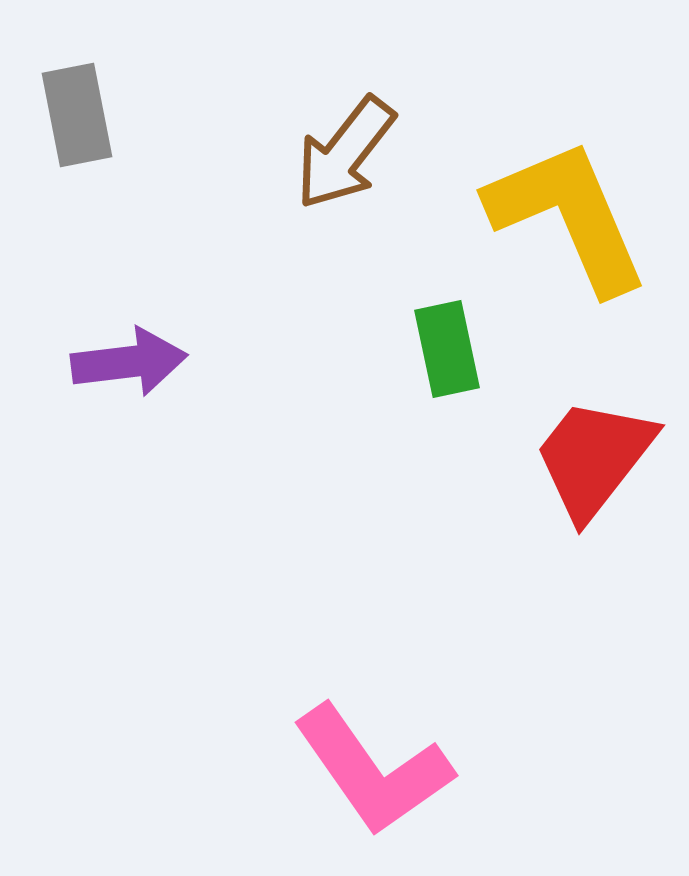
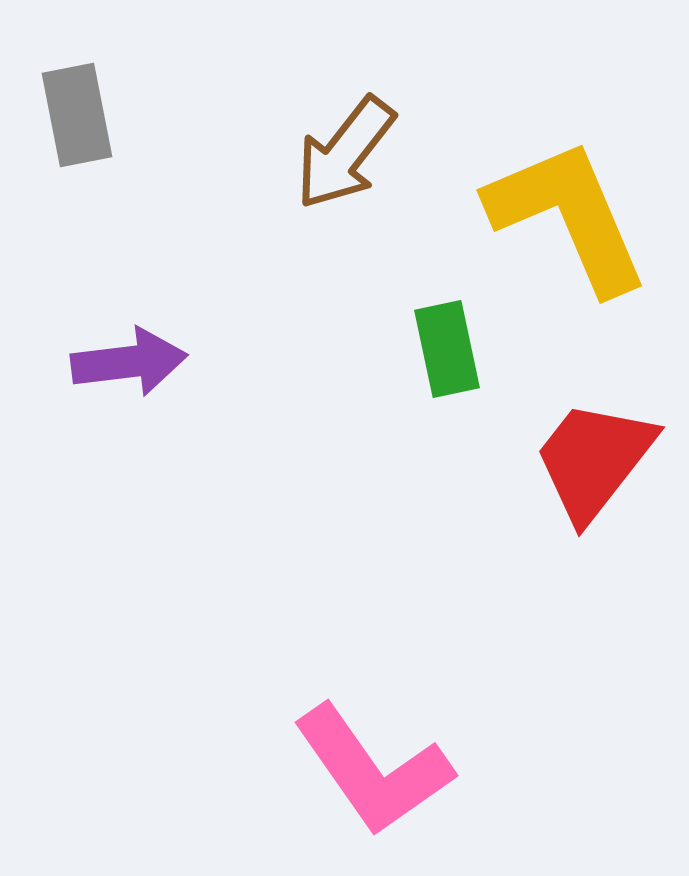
red trapezoid: moved 2 px down
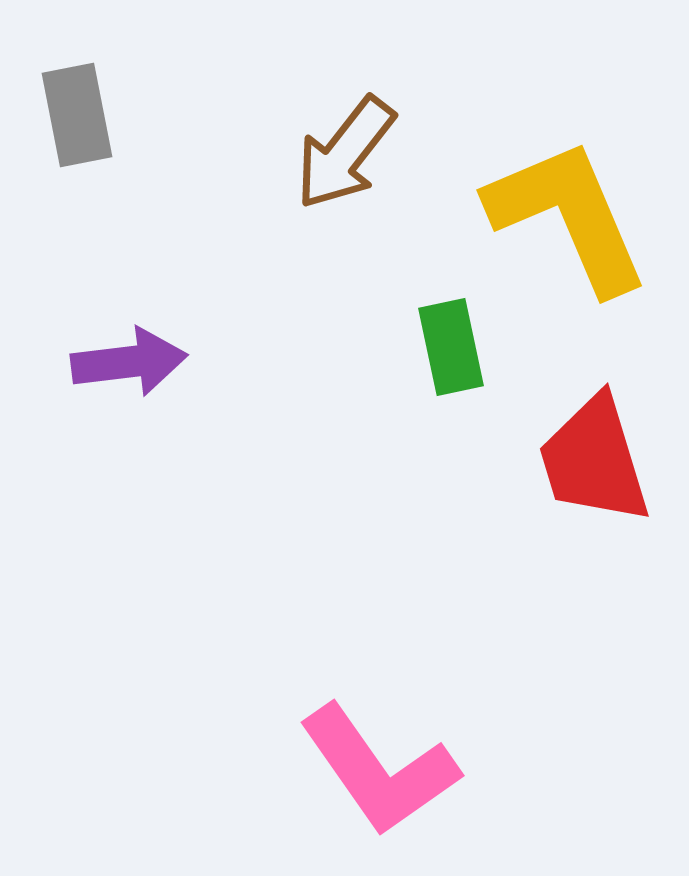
green rectangle: moved 4 px right, 2 px up
red trapezoid: rotated 55 degrees counterclockwise
pink L-shape: moved 6 px right
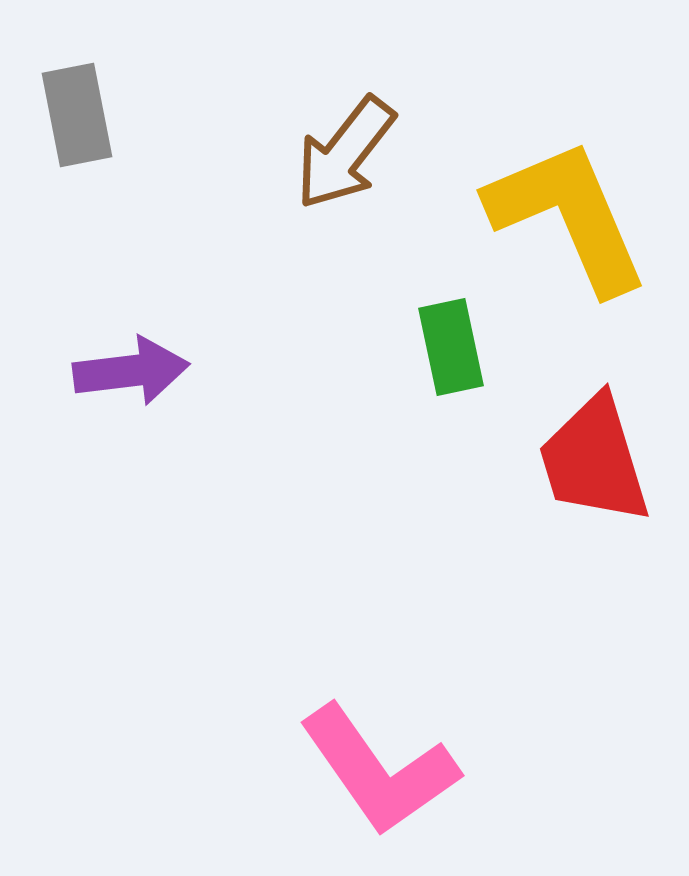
purple arrow: moved 2 px right, 9 px down
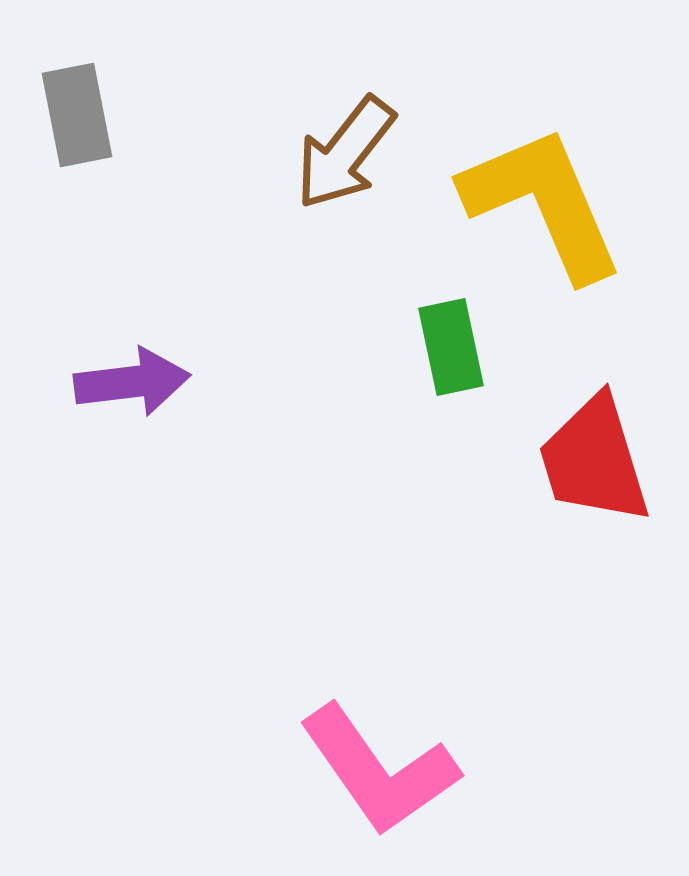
yellow L-shape: moved 25 px left, 13 px up
purple arrow: moved 1 px right, 11 px down
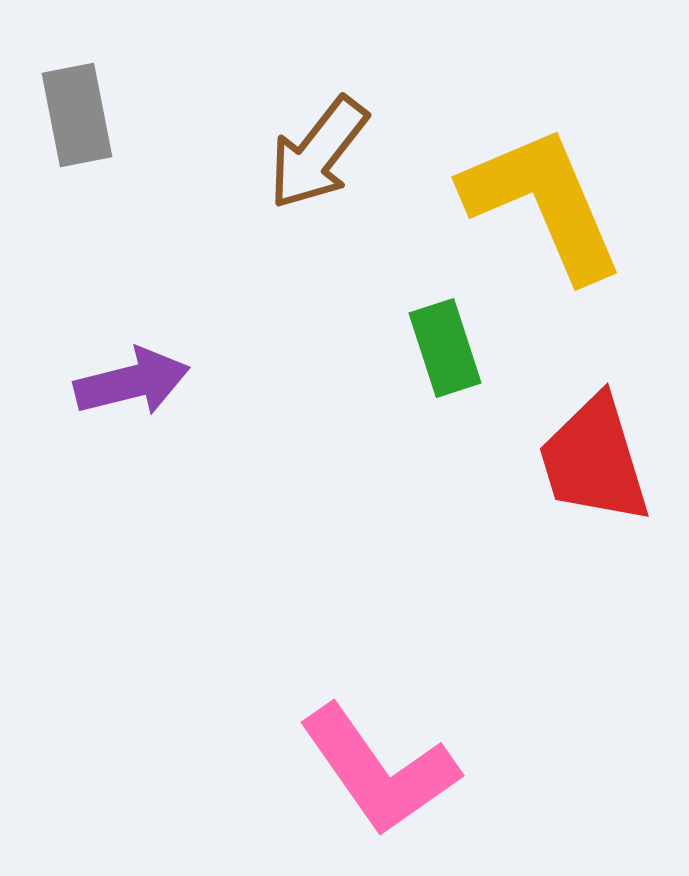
brown arrow: moved 27 px left
green rectangle: moved 6 px left, 1 px down; rotated 6 degrees counterclockwise
purple arrow: rotated 7 degrees counterclockwise
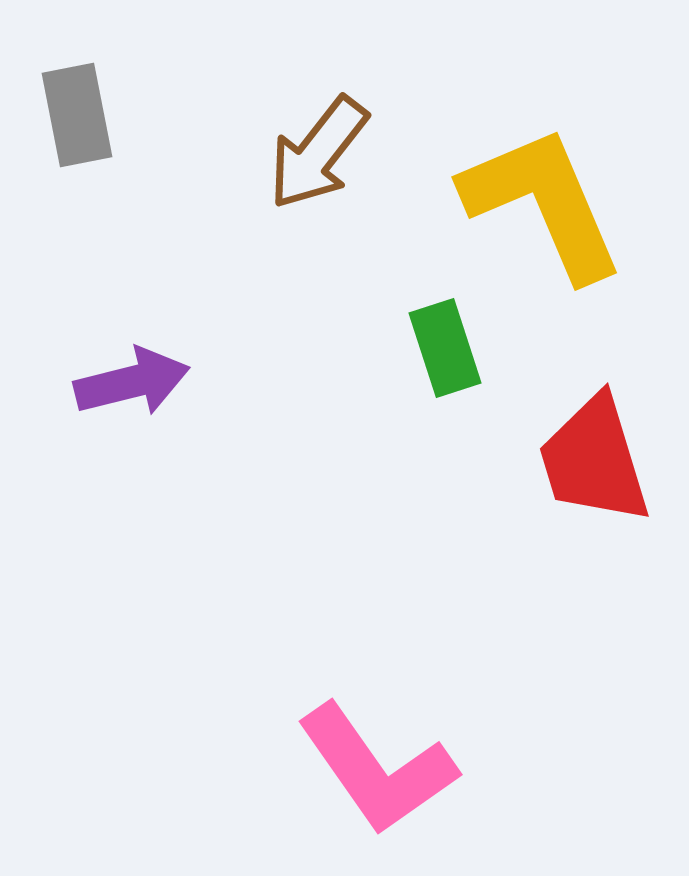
pink L-shape: moved 2 px left, 1 px up
